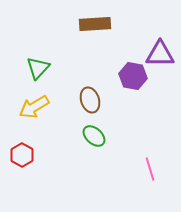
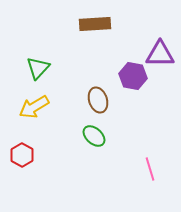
brown ellipse: moved 8 px right
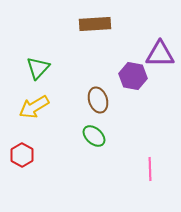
pink line: rotated 15 degrees clockwise
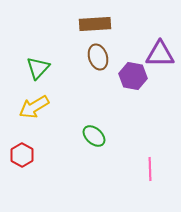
brown ellipse: moved 43 px up
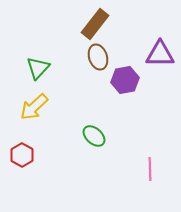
brown rectangle: rotated 48 degrees counterclockwise
purple hexagon: moved 8 px left, 4 px down; rotated 20 degrees counterclockwise
yellow arrow: rotated 12 degrees counterclockwise
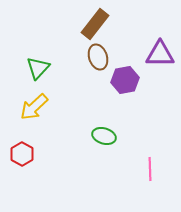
green ellipse: moved 10 px right; rotated 25 degrees counterclockwise
red hexagon: moved 1 px up
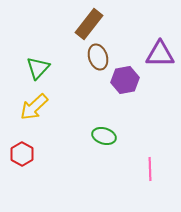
brown rectangle: moved 6 px left
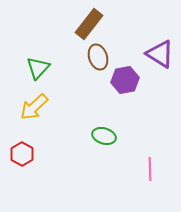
purple triangle: rotated 32 degrees clockwise
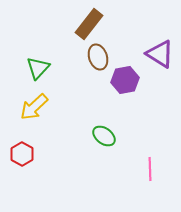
green ellipse: rotated 20 degrees clockwise
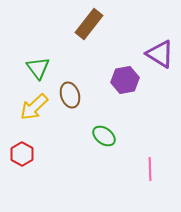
brown ellipse: moved 28 px left, 38 px down
green triangle: rotated 20 degrees counterclockwise
